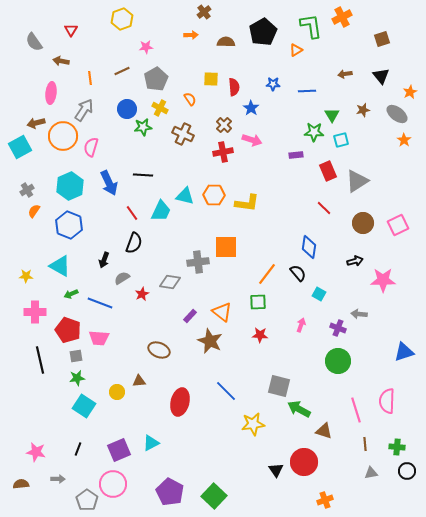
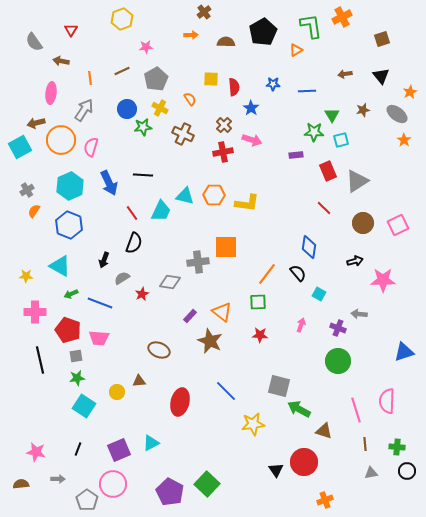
orange circle at (63, 136): moved 2 px left, 4 px down
green square at (214, 496): moved 7 px left, 12 px up
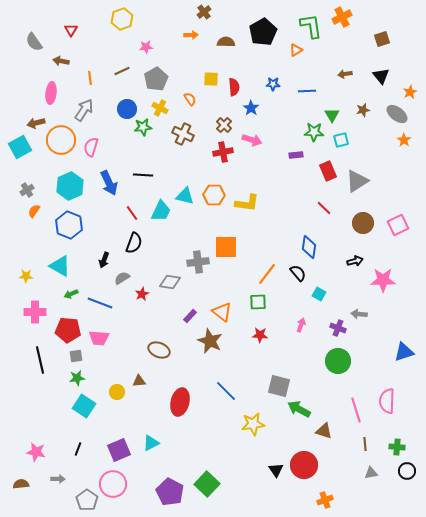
red pentagon at (68, 330): rotated 15 degrees counterclockwise
red circle at (304, 462): moved 3 px down
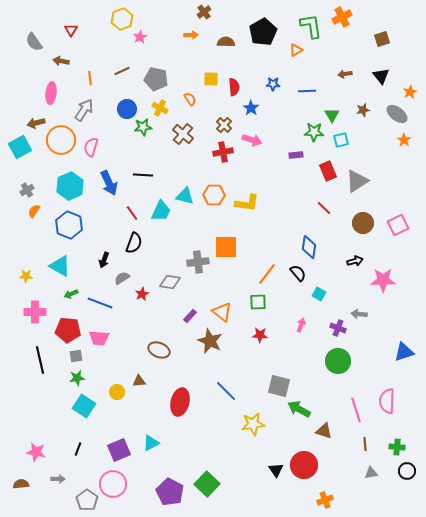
pink star at (146, 47): moved 6 px left, 10 px up; rotated 24 degrees counterclockwise
gray pentagon at (156, 79): rotated 30 degrees counterclockwise
brown cross at (183, 134): rotated 15 degrees clockwise
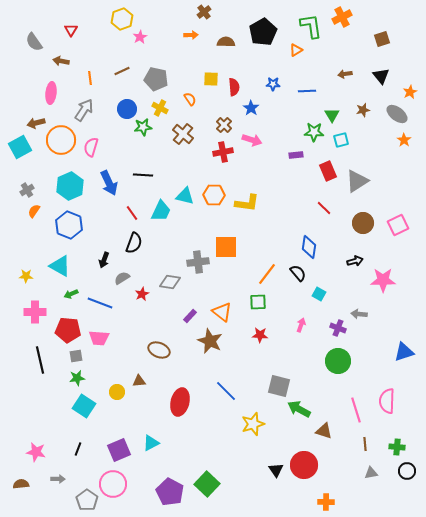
yellow star at (253, 424): rotated 10 degrees counterclockwise
orange cross at (325, 500): moved 1 px right, 2 px down; rotated 21 degrees clockwise
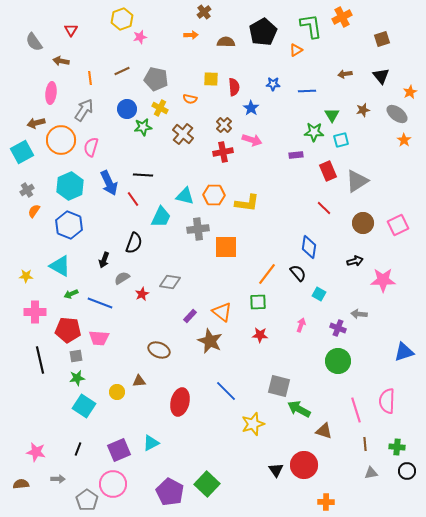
pink star at (140, 37): rotated 16 degrees clockwise
orange semicircle at (190, 99): rotated 136 degrees clockwise
cyan square at (20, 147): moved 2 px right, 5 px down
cyan trapezoid at (161, 211): moved 6 px down
red line at (132, 213): moved 1 px right, 14 px up
gray cross at (198, 262): moved 33 px up
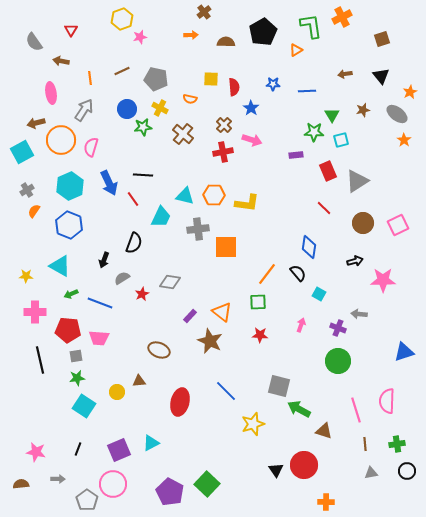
pink ellipse at (51, 93): rotated 15 degrees counterclockwise
green cross at (397, 447): moved 3 px up; rotated 14 degrees counterclockwise
